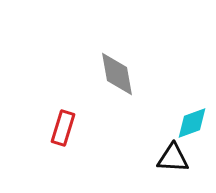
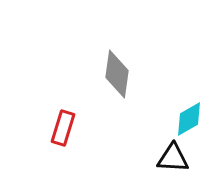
gray diamond: rotated 18 degrees clockwise
cyan diamond: moved 3 px left, 4 px up; rotated 9 degrees counterclockwise
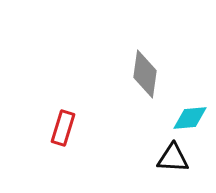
gray diamond: moved 28 px right
cyan diamond: moved 1 px right, 1 px up; rotated 24 degrees clockwise
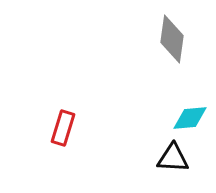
gray diamond: moved 27 px right, 35 px up
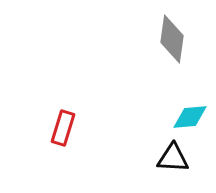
cyan diamond: moved 1 px up
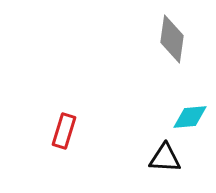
red rectangle: moved 1 px right, 3 px down
black triangle: moved 8 px left
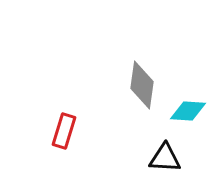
gray diamond: moved 30 px left, 46 px down
cyan diamond: moved 2 px left, 6 px up; rotated 9 degrees clockwise
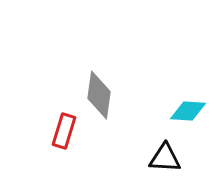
gray diamond: moved 43 px left, 10 px down
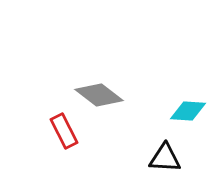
gray diamond: rotated 60 degrees counterclockwise
red rectangle: rotated 44 degrees counterclockwise
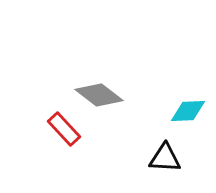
cyan diamond: rotated 6 degrees counterclockwise
red rectangle: moved 2 px up; rotated 16 degrees counterclockwise
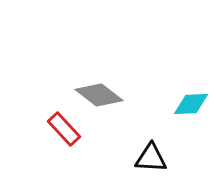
cyan diamond: moved 3 px right, 7 px up
black triangle: moved 14 px left
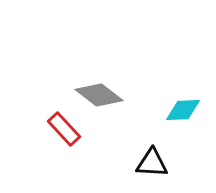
cyan diamond: moved 8 px left, 6 px down
black triangle: moved 1 px right, 5 px down
